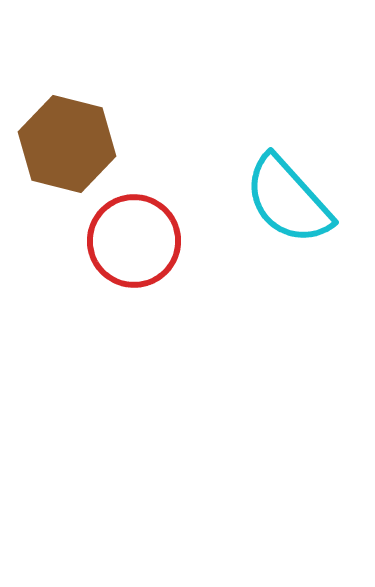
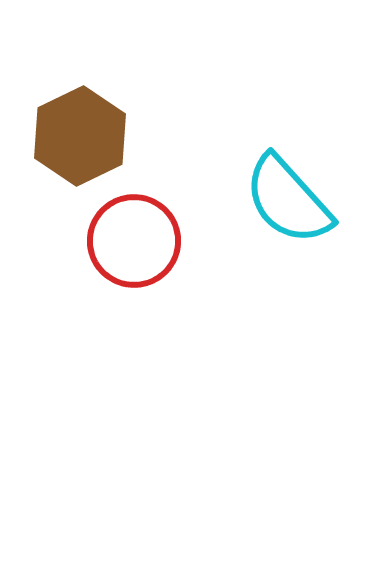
brown hexagon: moved 13 px right, 8 px up; rotated 20 degrees clockwise
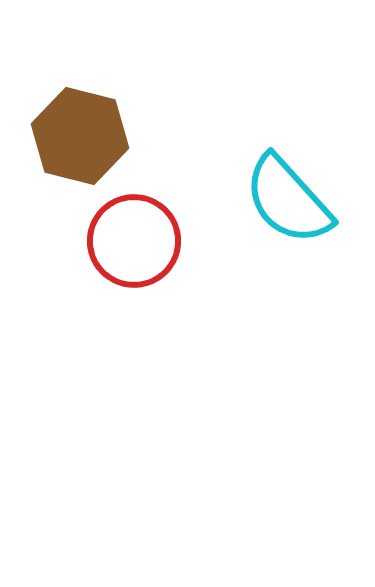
brown hexagon: rotated 20 degrees counterclockwise
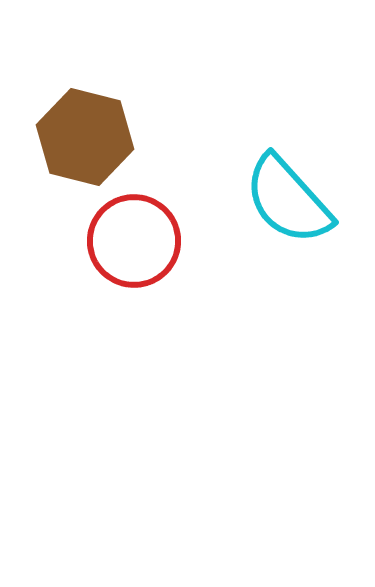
brown hexagon: moved 5 px right, 1 px down
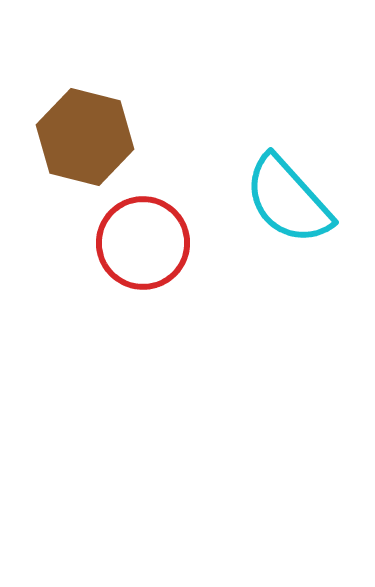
red circle: moved 9 px right, 2 px down
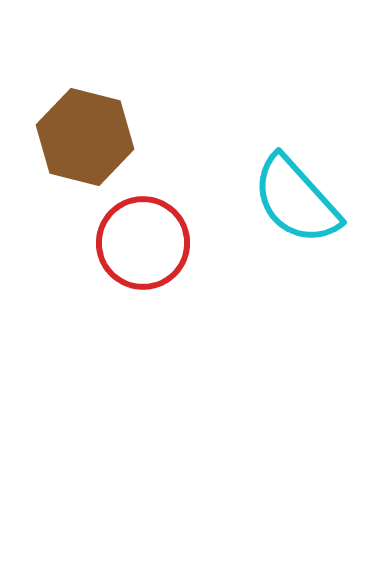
cyan semicircle: moved 8 px right
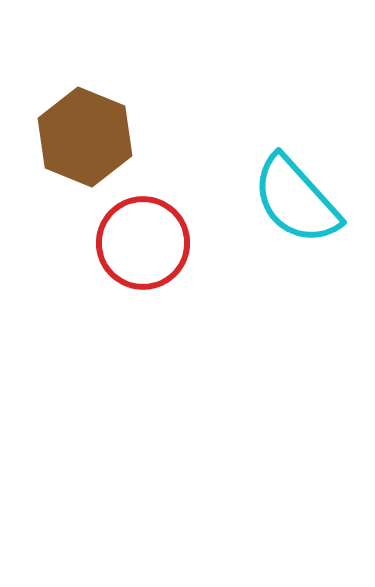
brown hexagon: rotated 8 degrees clockwise
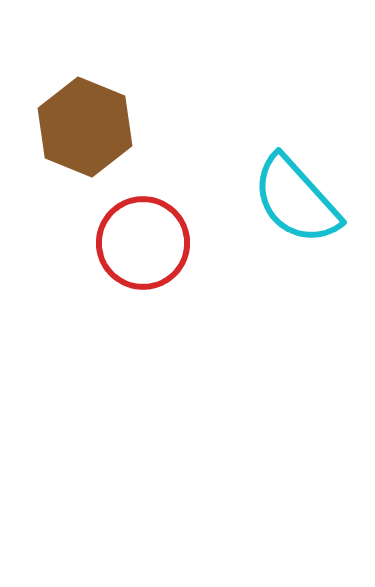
brown hexagon: moved 10 px up
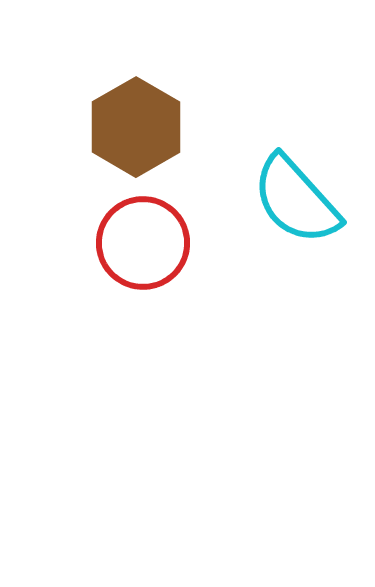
brown hexagon: moved 51 px right; rotated 8 degrees clockwise
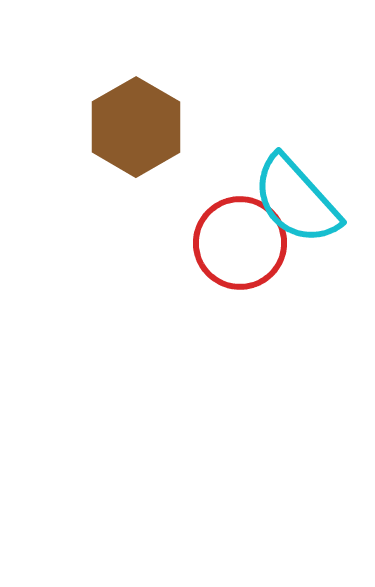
red circle: moved 97 px right
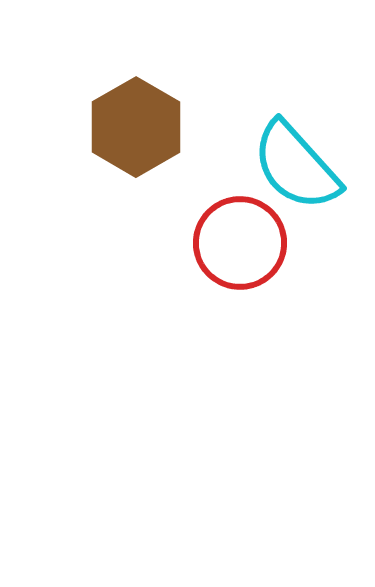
cyan semicircle: moved 34 px up
